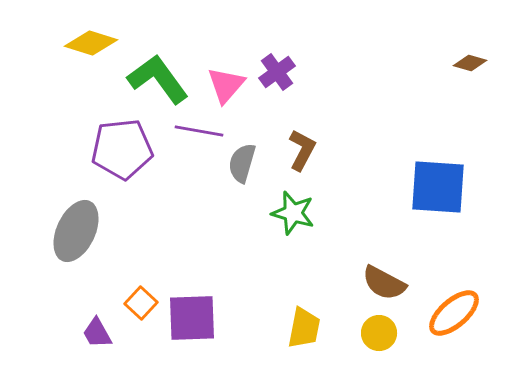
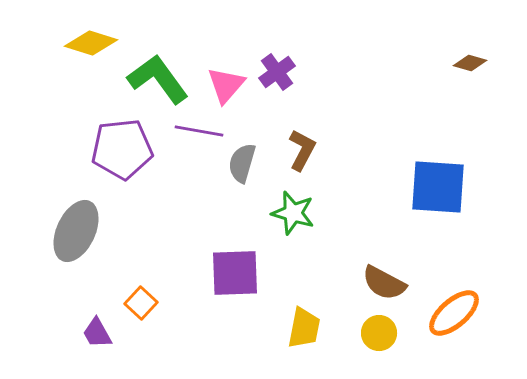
purple square: moved 43 px right, 45 px up
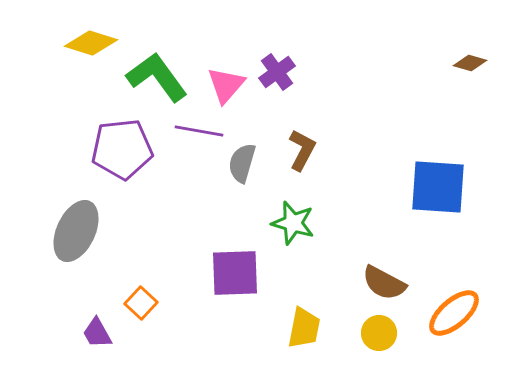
green L-shape: moved 1 px left, 2 px up
green star: moved 10 px down
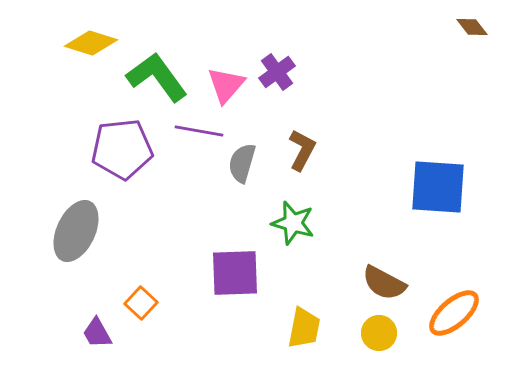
brown diamond: moved 2 px right, 36 px up; rotated 36 degrees clockwise
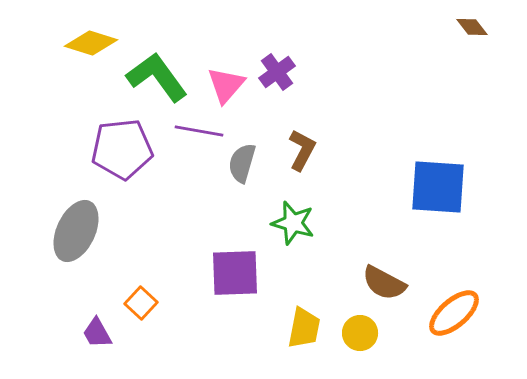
yellow circle: moved 19 px left
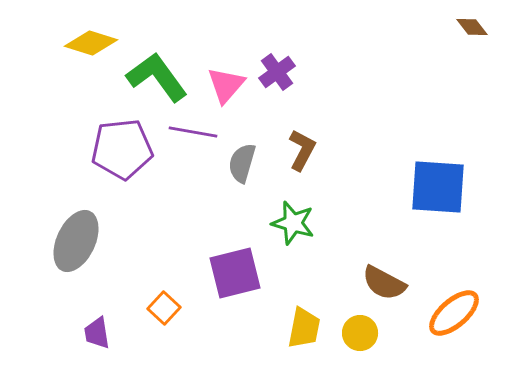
purple line: moved 6 px left, 1 px down
gray ellipse: moved 10 px down
purple square: rotated 12 degrees counterclockwise
orange square: moved 23 px right, 5 px down
purple trapezoid: rotated 20 degrees clockwise
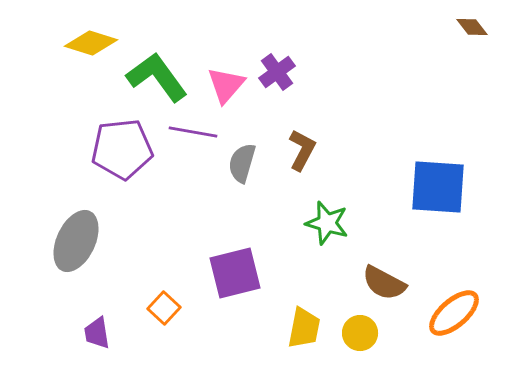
green star: moved 34 px right
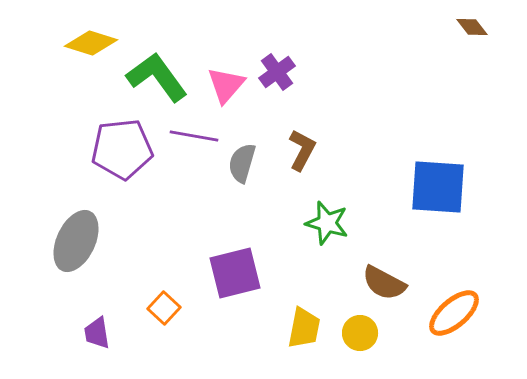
purple line: moved 1 px right, 4 px down
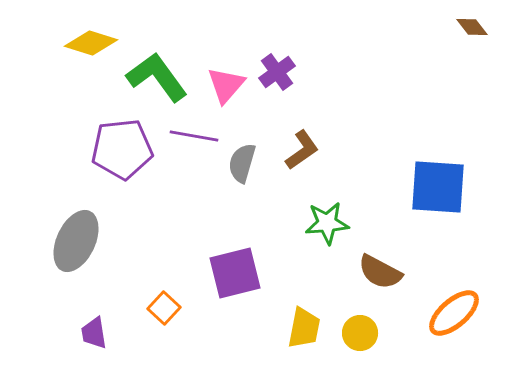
brown L-shape: rotated 27 degrees clockwise
green star: rotated 21 degrees counterclockwise
brown semicircle: moved 4 px left, 11 px up
purple trapezoid: moved 3 px left
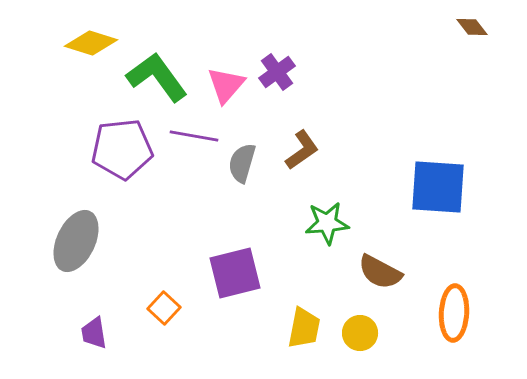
orange ellipse: rotated 46 degrees counterclockwise
